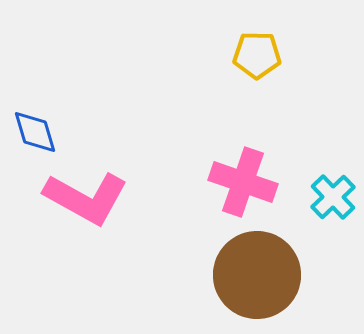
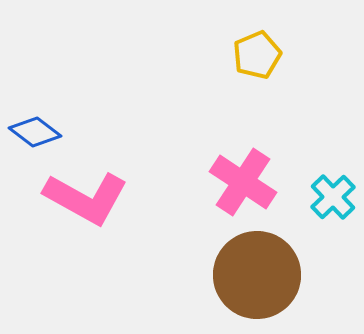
yellow pentagon: rotated 24 degrees counterclockwise
blue diamond: rotated 36 degrees counterclockwise
pink cross: rotated 14 degrees clockwise
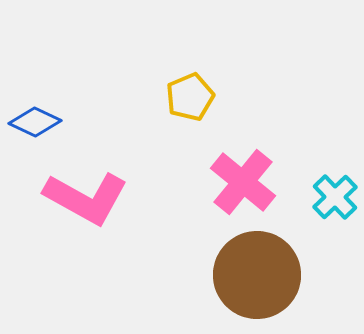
yellow pentagon: moved 67 px left, 42 px down
blue diamond: moved 10 px up; rotated 12 degrees counterclockwise
pink cross: rotated 6 degrees clockwise
cyan cross: moved 2 px right
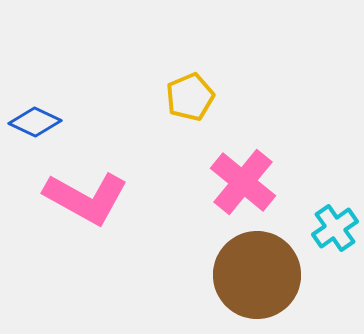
cyan cross: moved 31 px down; rotated 9 degrees clockwise
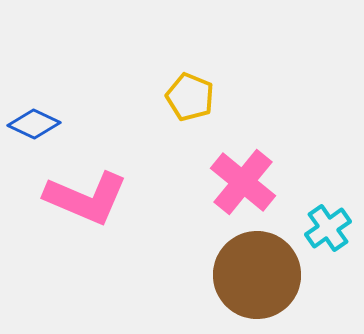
yellow pentagon: rotated 27 degrees counterclockwise
blue diamond: moved 1 px left, 2 px down
pink L-shape: rotated 6 degrees counterclockwise
cyan cross: moved 7 px left
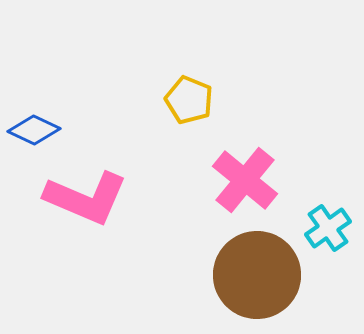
yellow pentagon: moved 1 px left, 3 px down
blue diamond: moved 6 px down
pink cross: moved 2 px right, 2 px up
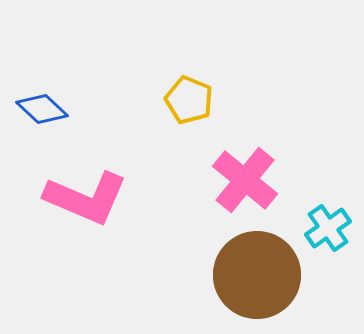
blue diamond: moved 8 px right, 21 px up; rotated 18 degrees clockwise
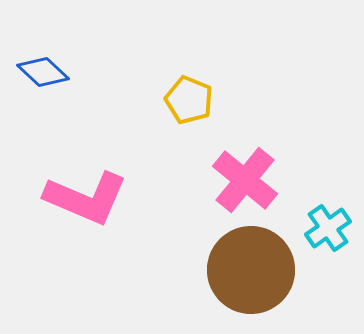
blue diamond: moved 1 px right, 37 px up
brown circle: moved 6 px left, 5 px up
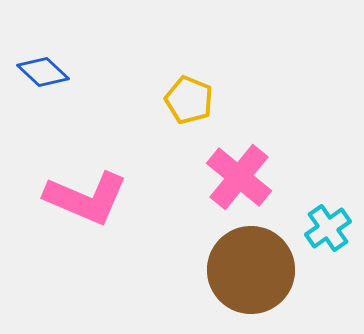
pink cross: moved 6 px left, 3 px up
